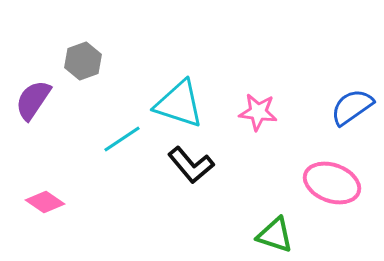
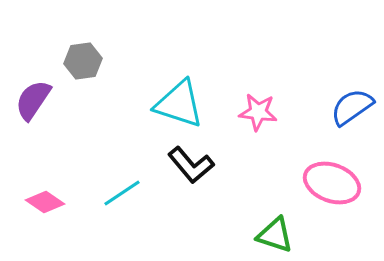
gray hexagon: rotated 12 degrees clockwise
cyan line: moved 54 px down
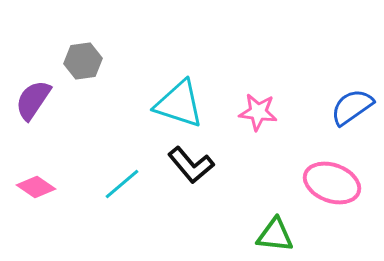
cyan line: moved 9 px up; rotated 6 degrees counterclockwise
pink diamond: moved 9 px left, 15 px up
green triangle: rotated 12 degrees counterclockwise
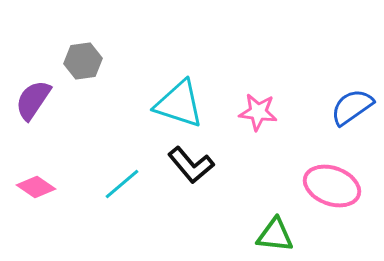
pink ellipse: moved 3 px down
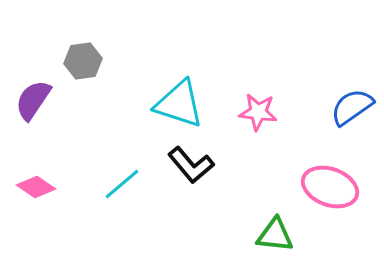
pink ellipse: moved 2 px left, 1 px down
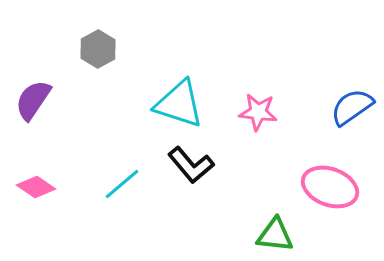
gray hexagon: moved 15 px right, 12 px up; rotated 21 degrees counterclockwise
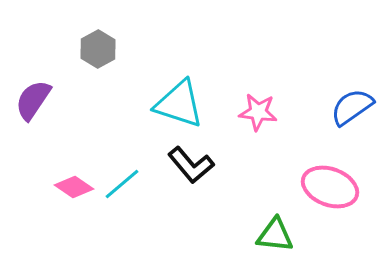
pink diamond: moved 38 px right
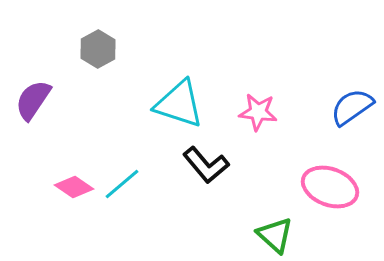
black L-shape: moved 15 px right
green triangle: rotated 36 degrees clockwise
